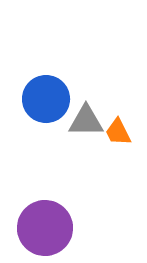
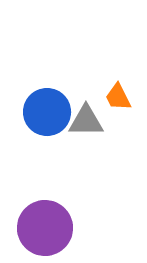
blue circle: moved 1 px right, 13 px down
orange trapezoid: moved 35 px up
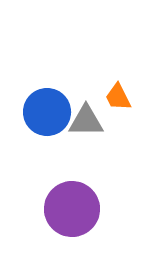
purple circle: moved 27 px right, 19 px up
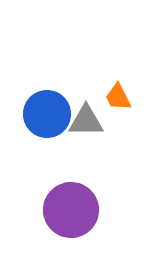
blue circle: moved 2 px down
purple circle: moved 1 px left, 1 px down
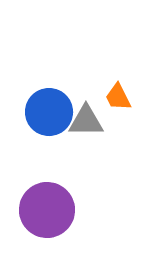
blue circle: moved 2 px right, 2 px up
purple circle: moved 24 px left
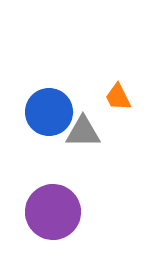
gray triangle: moved 3 px left, 11 px down
purple circle: moved 6 px right, 2 px down
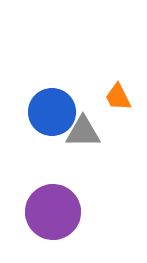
blue circle: moved 3 px right
